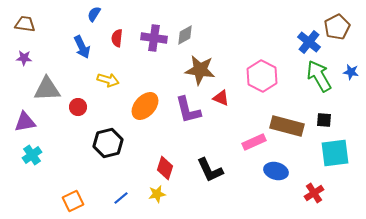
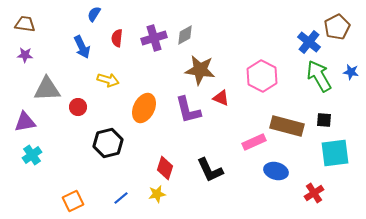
purple cross: rotated 25 degrees counterclockwise
purple star: moved 1 px right, 3 px up
orange ellipse: moved 1 px left, 2 px down; rotated 16 degrees counterclockwise
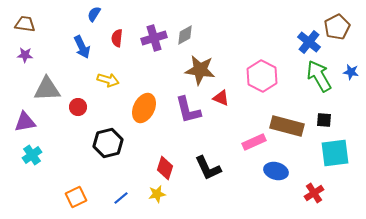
black L-shape: moved 2 px left, 2 px up
orange square: moved 3 px right, 4 px up
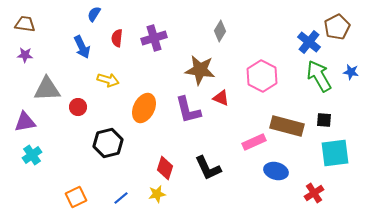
gray diamond: moved 35 px right, 4 px up; rotated 30 degrees counterclockwise
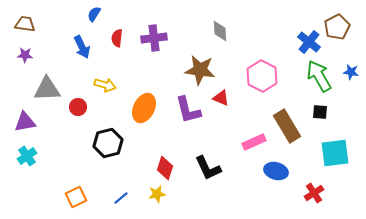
gray diamond: rotated 35 degrees counterclockwise
purple cross: rotated 10 degrees clockwise
yellow arrow: moved 3 px left, 5 px down
black square: moved 4 px left, 8 px up
brown rectangle: rotated 44 degrees clockwise
cyan cross: moved 5 px left, 1 px down
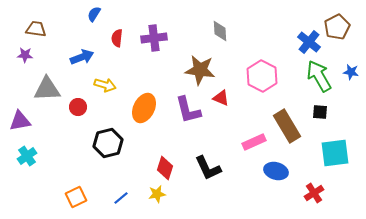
brown trapezoid: moved 11 px right, 5 px down
blue arrow: moved 10 px down; rotated 85 degrees counterclockwise
purple triangle: moved 5 px left, 1 px up
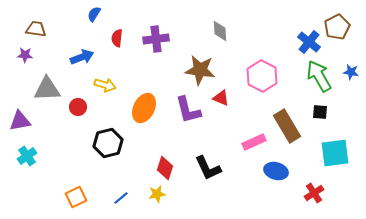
purple cross: moved 2 px right, 1 px down
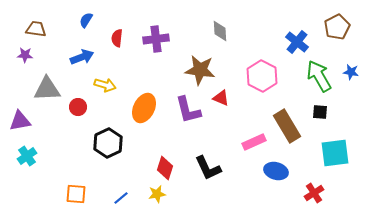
blue semicircle: moved 8 px left, 6 px down
blue cross: moved 12 px left
black hexagon: rotated 12 degrees counterclockwise
orange square: moved 3 px up; rotated 30 degrees clockwise
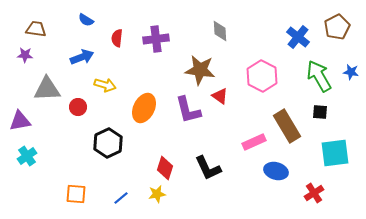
blue semicircle: rotated 91 degrees counterclockwise
blue cross: moved 1 px right, 5 px up
red triangle: moved 1 px left, 2 px up; rotated 12 degrees clockwise
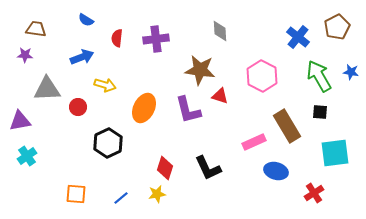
red triangle: rotated 18 degrees counterclockwise
